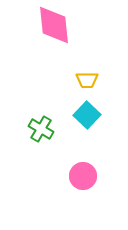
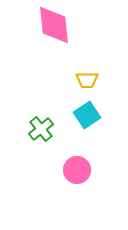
cyan square: rotated 12 degrees clockwise
green cross: rotated 20 degrees clockwise
pink circle: moved 6 px left, 6 px up
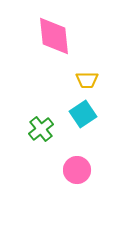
pink diamond: moved 11 px down
cyan square: moved 4 px left, 1 px up
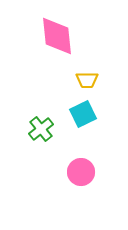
pink diamond: moved 3 px right
cyan square: rotated 8 degrees clockwise
pink circle: moved 4 px right, 2 px down
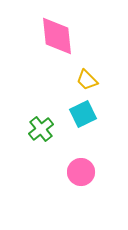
yellow trapezoid: rotated 45 degrees clockwise
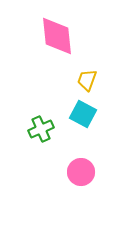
yellow trapezoid: rotated 65 degrees clockwise
cyan square: rotated 36 degrees counterclockwise
green cross: rotated 15 degrees clockwise
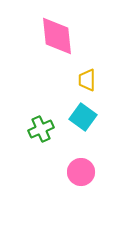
yellow trapezoid: rotated 20 degrees counterclockwise
cyan square: moved 3 px down; rotated 8 degrees clockwise
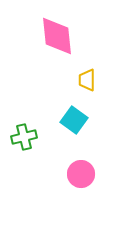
cyan square: moved 9 px left, 3 px down
green cross: moved 17 px left, 8 px down; rotated 10 degrees clockwise
pink circle: moved 2 px down
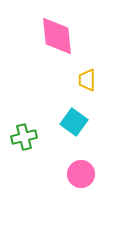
cyan square: moved 2 px down
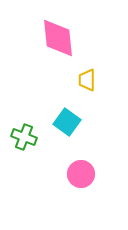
pink diamond: moved 1 px right, 2 px down
cyan square: moved 7 px left
green cross: rotated 35 degrees clockwise
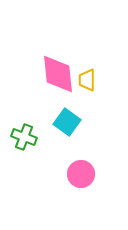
pink diamond: moved 36 px down
